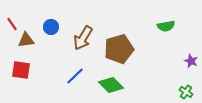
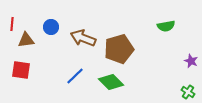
red line: rotated 40 degrees clockwise
brown arrow: rotated 80 degrees clockwise
green diamond: moved 3 px up
green cross: moved 2 px right
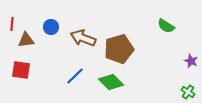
green semicircle: rotated 42 degrees clockwise
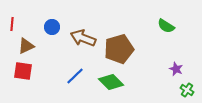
blue circle: moved 1 px right
brown triangle: moved 6 px down; rotated 18 degrees counterclockwise
purple star: moved 15 px left, 8 px down
red square: moved 2 px right, 1 px down
green cross: moved 1 px left, 2 px up
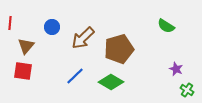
red line: moved 2 px left, 1 px up
brown arrow: rotated 65 degrees counterclockwise
brown triangle: rotated 24 degrees counterclockwise
green diamond: rotated 15 degrees counterclockwise
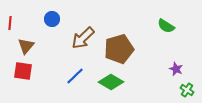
blue circle: moved 8 px up
